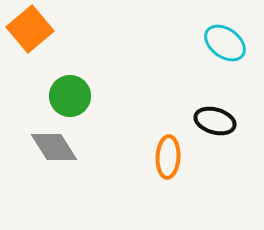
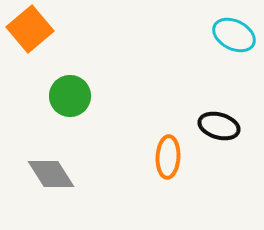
cyan ellipse: moved 9 px right, 8 px up; rotated 9 degrees counterclockwise
black ellipse: moved 4 px right, 5 px down
gray diamond: moved 3 px left, 27 px down
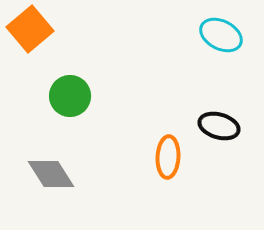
cyan ellipse: moved 13 px left
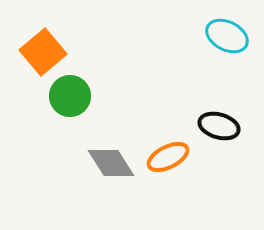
orange square: moved 13 px right, 23 px down
cyan ellipse: moved 6 px right, 1 px down
orange ellipse: rotated 60 degrees clockwise
gray diamond: moved 60 px right, 11 px up
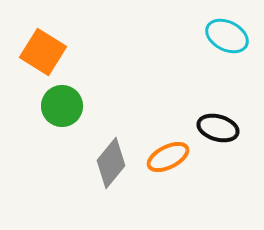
orange square: rotated 18 degrees counterclockwise
green circle: moved 8 px left, 10 px down
black ellipse: moved 1 px left, 2 px down
gray diamond: rotated 72 degrees clockwise
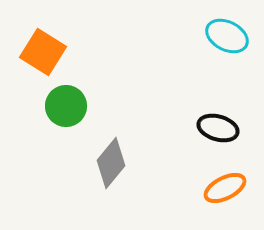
green circle: moved 4 px right
orange ellipse: moved 57 px right, 31 px down
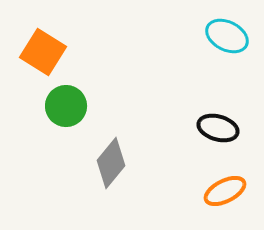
orange ellipse: moved 3 px down
